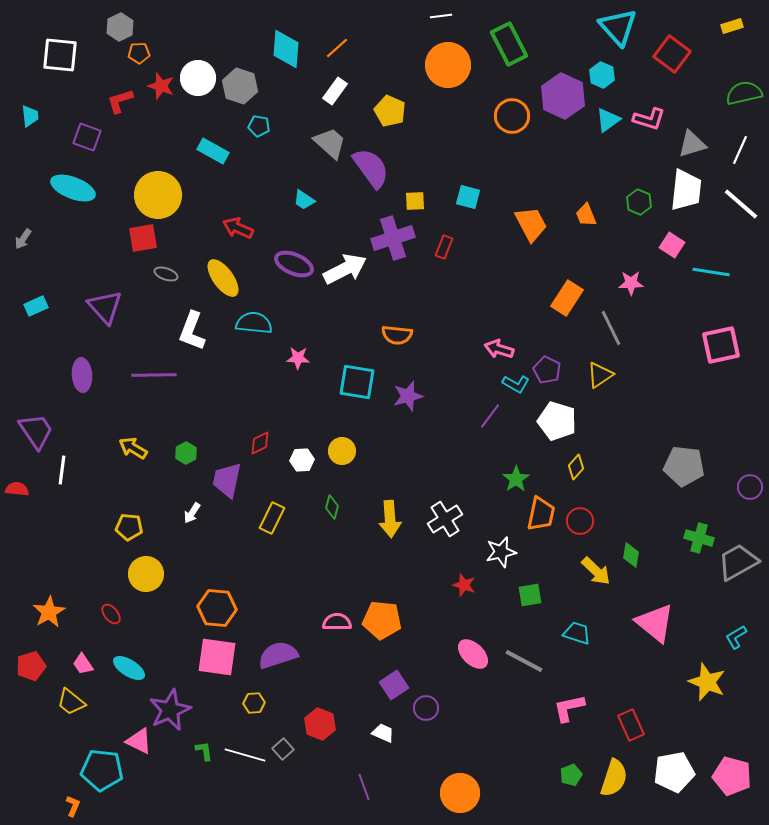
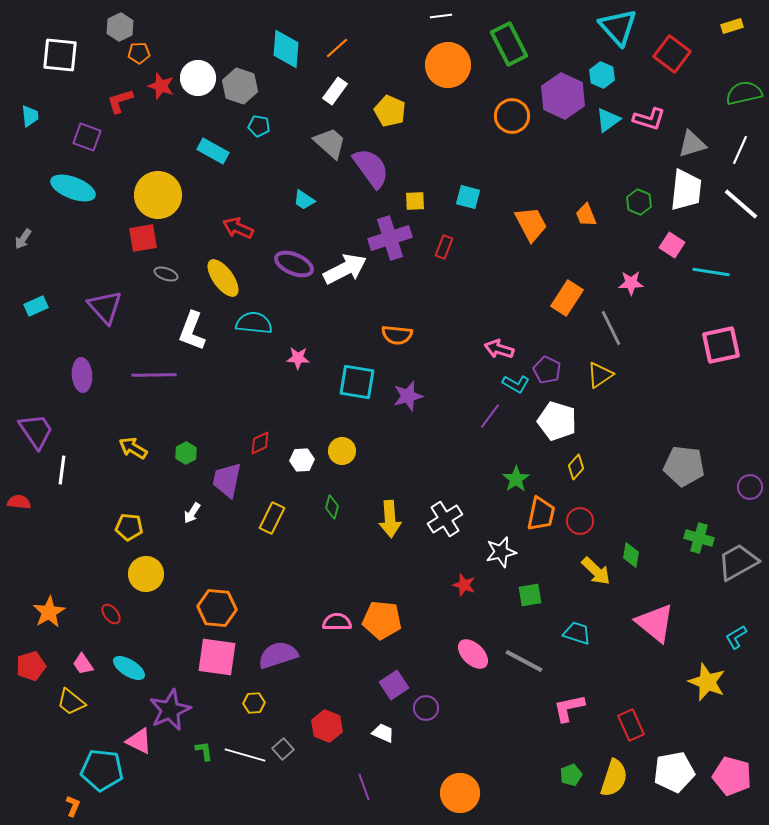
purple cross at (393, 238): moved 3 px left
red semicircle at (17, 489): moved 2 px right, 13 px down
red hexagon at (320, 724): moved 7 px right, 2 px down
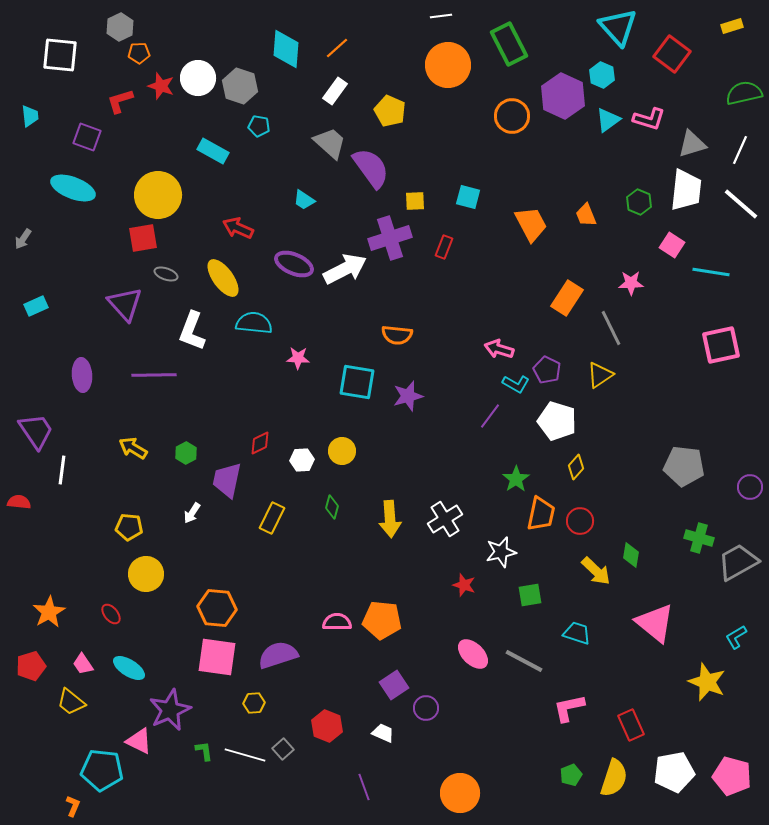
purple triangle at (105, 307): moved 20 px right, 3 px up
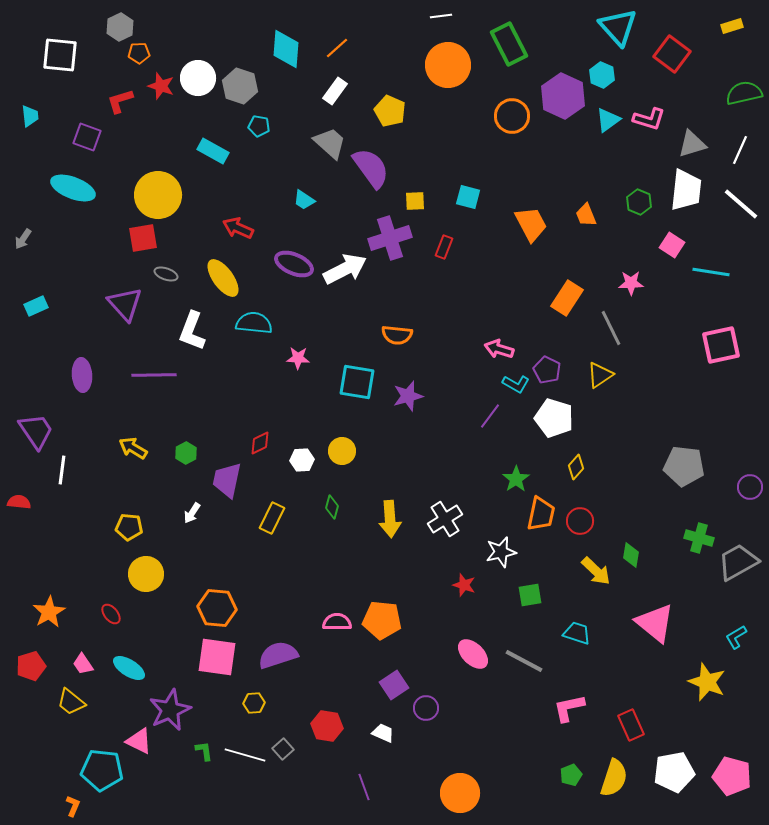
white pentagon at (557, 421): moved 3 px left, 3 px up
red hexagon at (327, 726): rotated 12 degrees counterclockwise
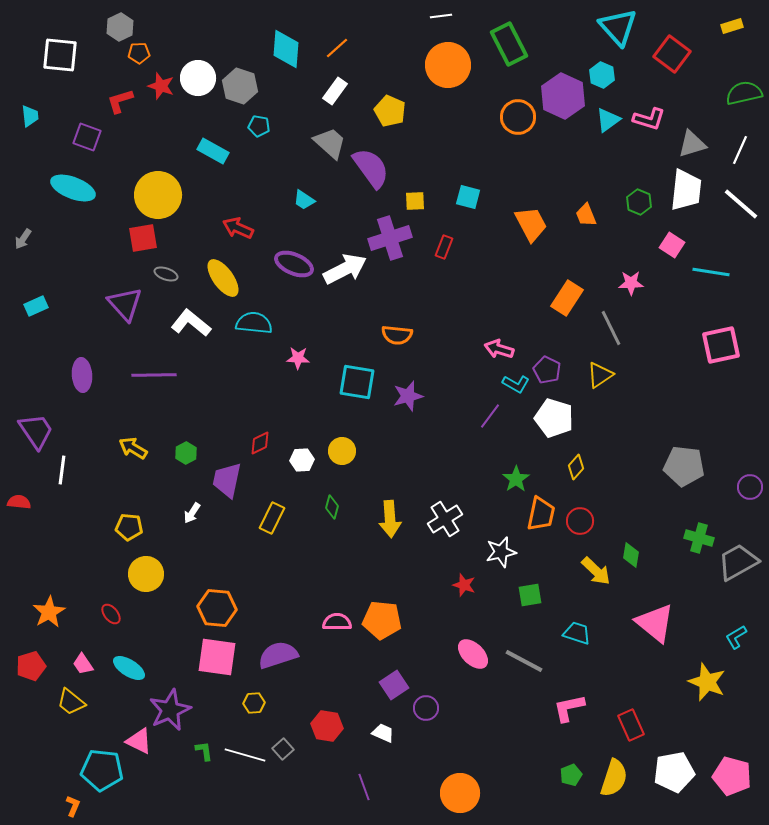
orange circle at (512, 116): moved 6 px right, 1 px down
white L-shape at (192, 331): moved 1 px left, 8 px up; rotated 108 degrees clockwise
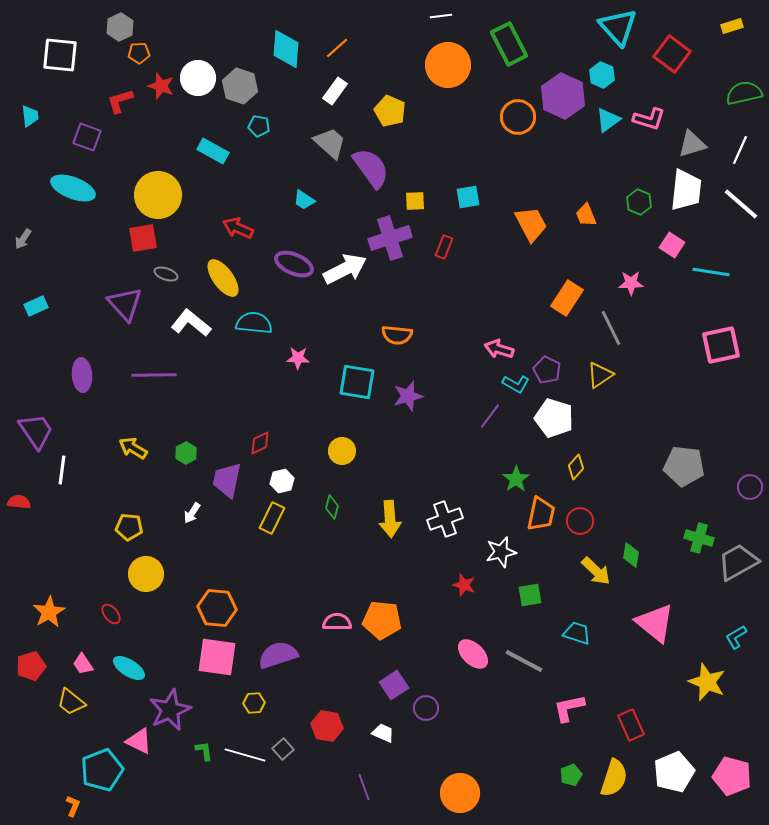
cyan square at (468, 197): rotated 25 degrees counterclockwise
white hexagon at (302, 460): moved 20 px left, 21 px down; rotated 10 degrees counterclockwise
white cross at (445, 519): rotated 12 degrees clockwise
cyan pentagon at (102, 770): rotated 27 degrees counterclockwise
white pentagon at (674, 772): rotated 12 degrees counterclockwise
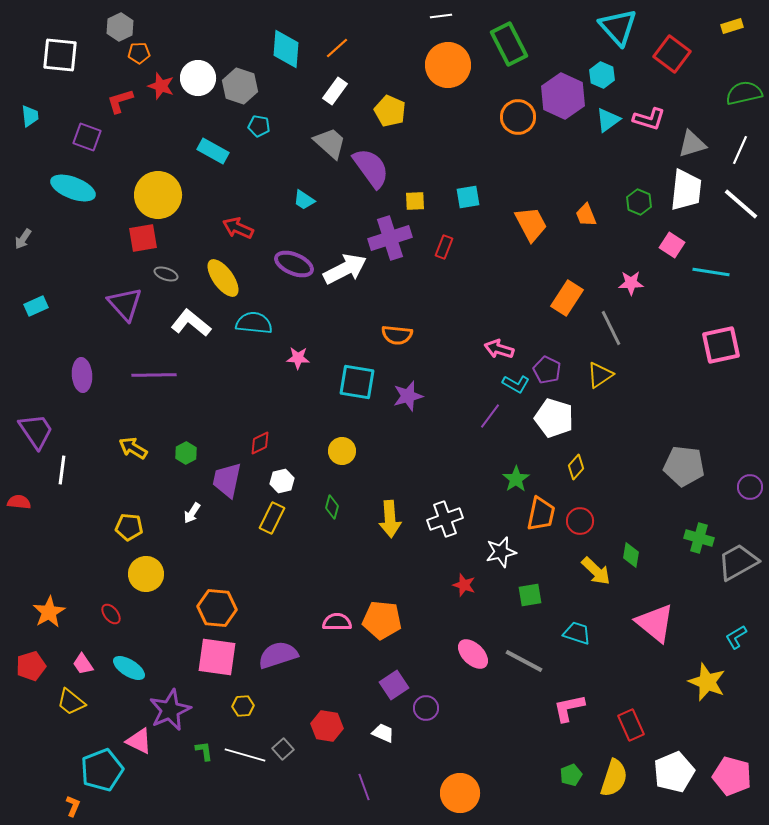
yellow hexagon at (254, 703): moved 11 px left, 3 px down
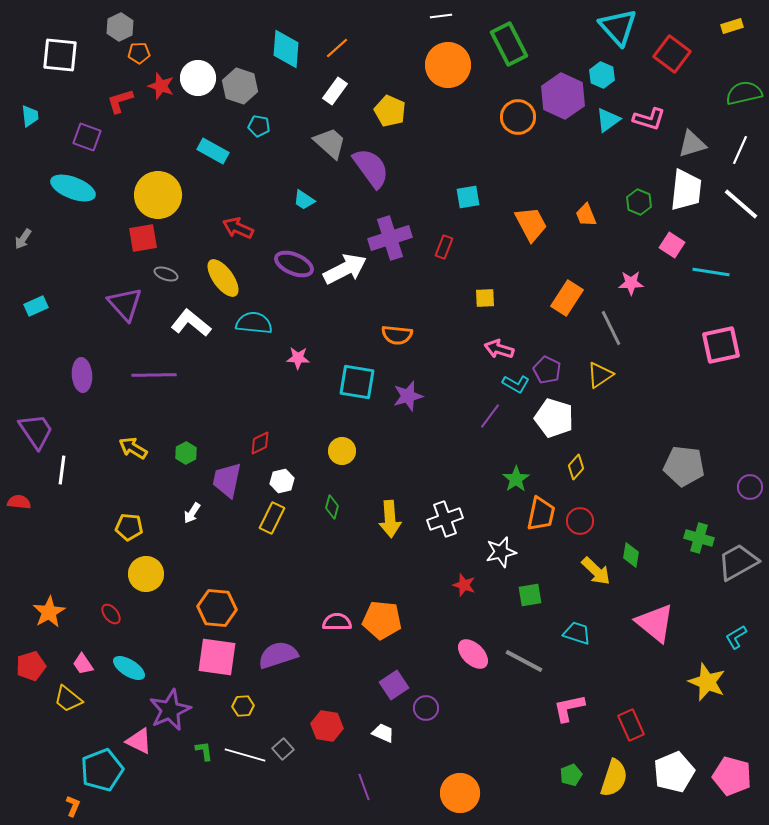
yellow square at (415, 201): moved 70 px right, 97 px down
yellow trapezoid at (71, 702): moved 3 px left, 3 px up
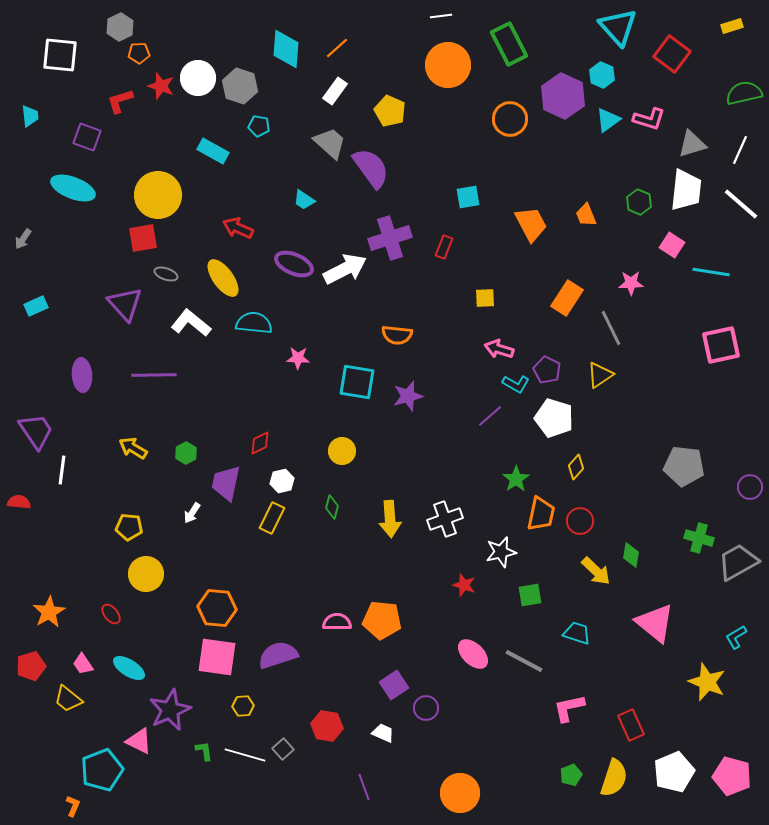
orange circle at (518, 117): moved 8 px left, 2 px down
purple line at (490, 416): rotated 12 degrees clockwise
purple trapezoid at (227, 480): moved 1 px left, 3 px down
